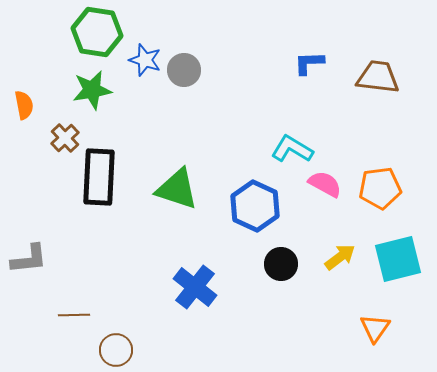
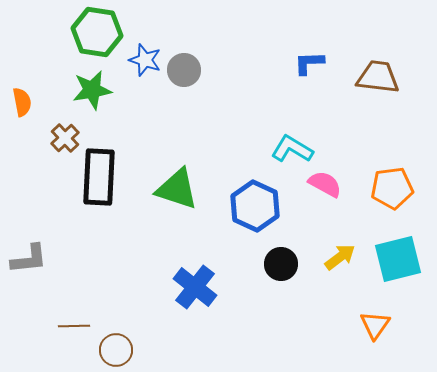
orange semicircle: moved 2 px left, 3 px up
orange pentagon: moved 12 px right
brown line: moved 11 px down
orange triangle: moved 3 px up
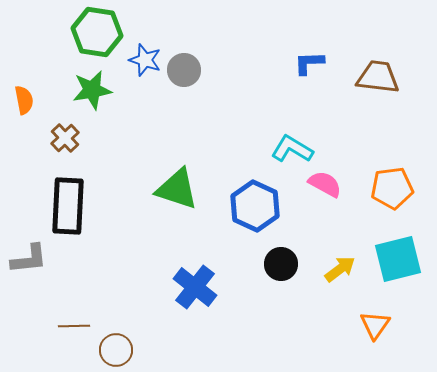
orange semicircle: moved 2 px right, 2 px up
black rectangle: moved 31 px left, 29 px down
yellow arrow: moved 12 px down
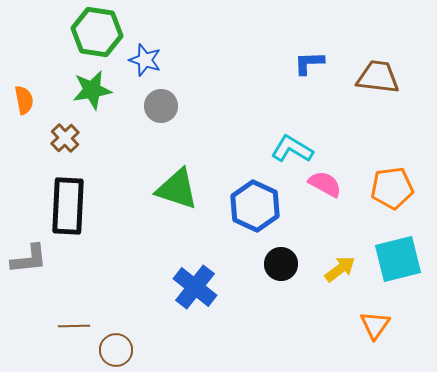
gray circle: moved 23 px left, 36 px down
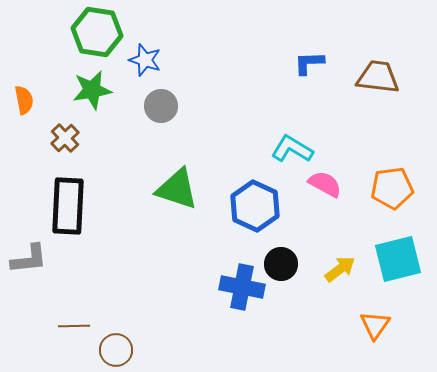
blue cross: moved 47 px right; rotated 27 degrees counterclockwise
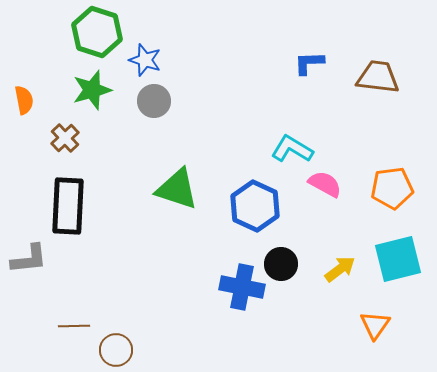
green hexagon: rotated 9 degrees clockwise
green star: rotated 6 degrees counterclockwise
gray circle: moved 7 px left, 5 px up
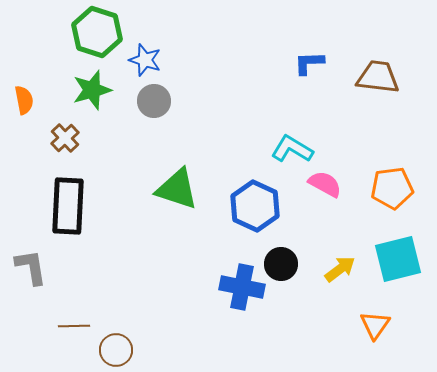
gray L-shape: moved 2 px right, 8 px down; rotated 93 degrees counterclockwise
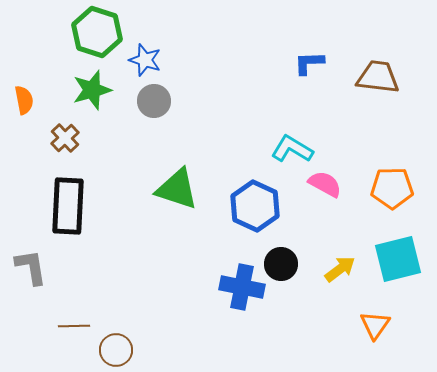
orange pentagon: rotated 6 degrees clockwise
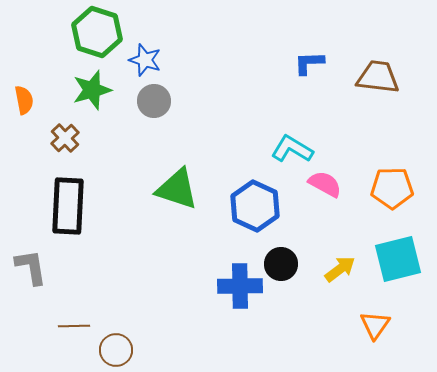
blue cross: moved 2 px left, 1 px up; rotated 12 degrees counterclockwise
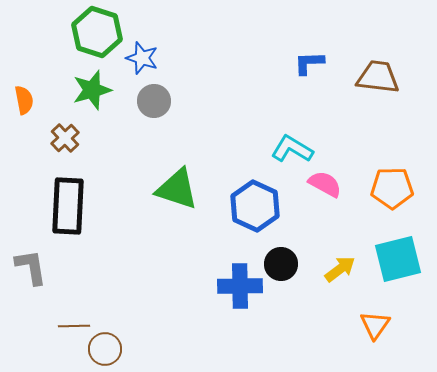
blue star: moved 3 px left, 2 px up
brown circle: moved 11 px left, 1 px up
